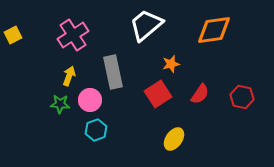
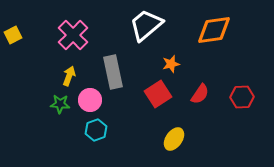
pink cross: rotated 12 degrees counterclockwise
red hexagon: rotated 15 degrees counterclockwise
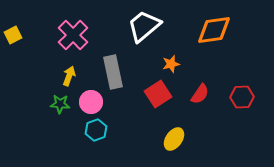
white trapezoid: moved 2 px left, 1 px down
pink circle: moved 1 px right, 2 px down
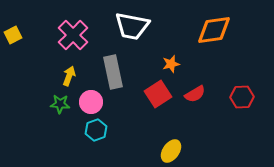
white trapezoid: moved 12 px left; rotated 129 degrees counterclockwise
red semicircle: moved 5 px left; rotated 25 degrees clockwise
yellow ellipse: moved 3 px left, 12 px down
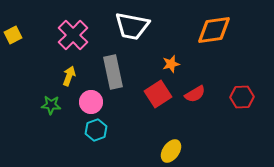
green star: moved 9 px left, 1 px down
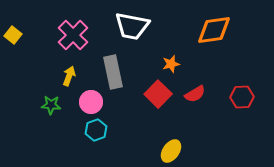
yellow square: rotated 24 degrees counterclockwise
red square: rotated 12 degrees counterclockwise
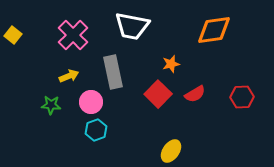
yellow arrow: rotated 48 degrees clockwise
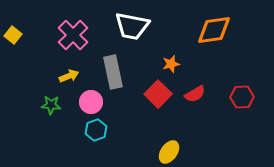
yellow ellipse: moved 2 px left, 1 px down
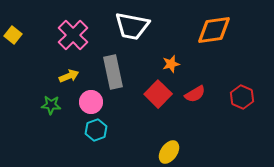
red hexagon: rotated 25 degrees clockwise
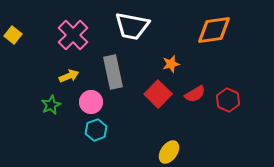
red hexagon: moved 14 px left, 3 px down
green star: rotated 30 degrees counterclockwise
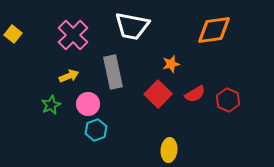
yellow square: moved 1 px up
pink circle: moved 3 px left, 2 px down
yellow ellipse: moved 2 px up; rotated 30 degrees counterclockwise
